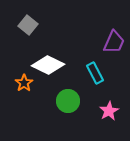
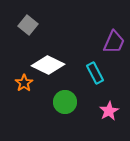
green circle: moved 3 px left, 1 px down
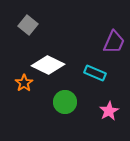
cyan rectangle: rotated 40 degrees counterclockwise
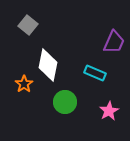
white diamond: rotated 76 degrees clockwise
orange star: moved 1 px down
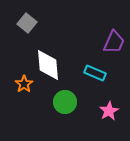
gray square: moved 1 px left, 2 px up
white diamond: rotated 16 degrees counterclockwise
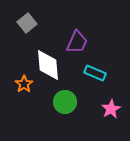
gray square: rotated 12 degrees clockwise
purple trapezoid: moved 37 px left
pink star: moved 2 px right, 2 px up
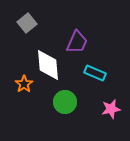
pink star: rotated 18 degrees clockwise
